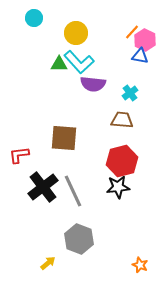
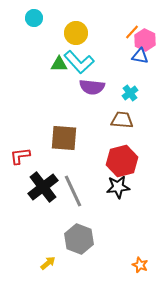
purple semicircle: moved 1 px left, 3 px down
red L-shape: moved 1 px right, 1 px down
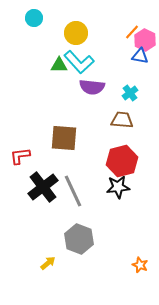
green triangle: moved 1 px down
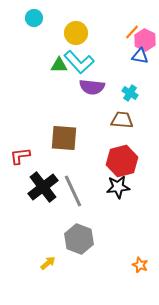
cyan cross: rotated 21 degrees counterclockwise
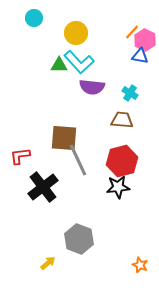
gray line: moved 5 px right, 31 px up
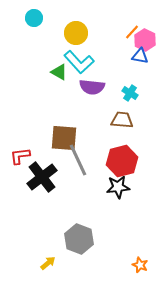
green triangle: moved 7 px down; rotated 30 degrees clockwise
black cross: moved 1 px left, 10 px up
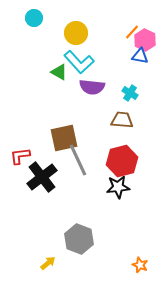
brown square: rotated 16 degrees counterclockwise
